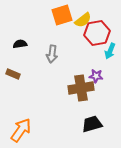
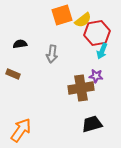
cyan arrow: moved 8 px left
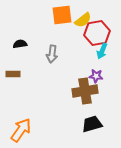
orange square: rotated 10 degrees clockwise
brown rectangle: rotated 24 degrees counterclockwise
brown cross: moved 4 px right, 3 px down
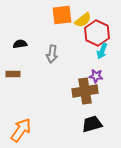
red hexagon: rotated 25 degrees counterclockwise
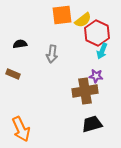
brown rectangle: rotated 24 degrees clockwise
orange arrow: moved 1 px up; rotated 120 degrees clockwise
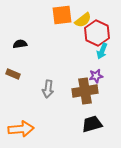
gray arrow: moved 4 px left, 35 px down
purple star: rotated 16 degrees counterclockwise
orange arrow: rotated 70 degrees counterclockwise
